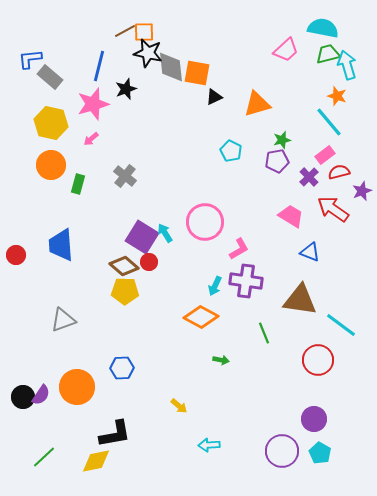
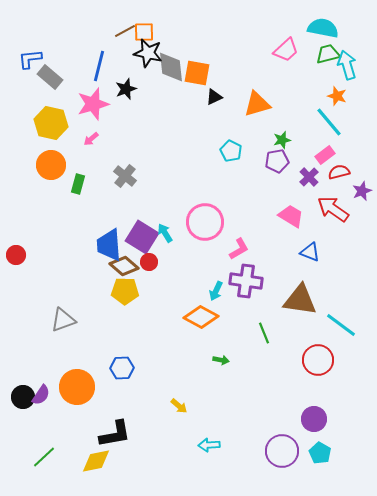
blue trapezoid at (61, 245): moved 48 px right
cyan arrow at (215, 286): moved 1 px right, 5 px down
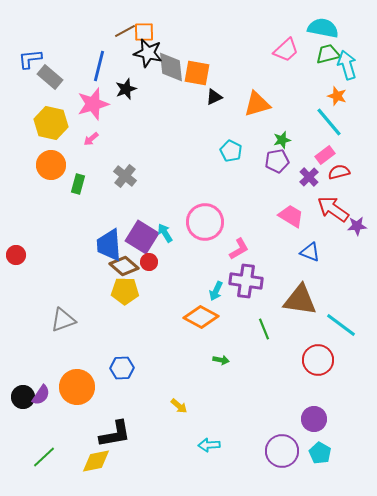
purple star at (362, 191): moved 5 px left, 35 px down; rotated 18 degrees clockwise
green line at (264, 333): moved 4 px up
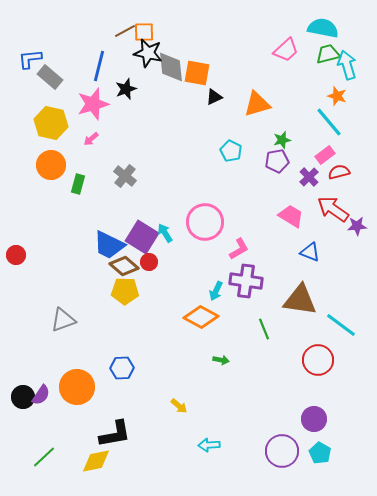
blue trapezoid at (109, 245): rotated 60 degrees counterclockwise
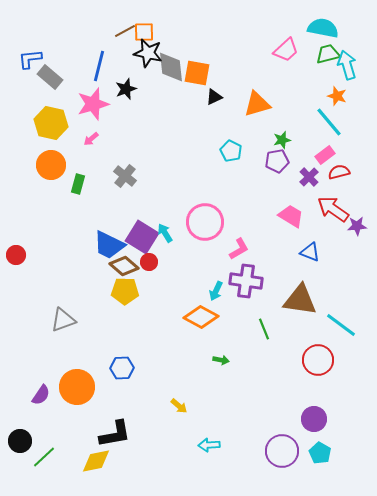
black circle at (23, 397): moved 3 px left, 44 px down
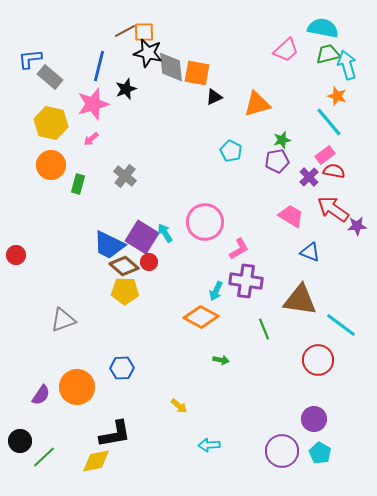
red semicircle at (339, 172): moved 5 px left, 1 px up; rotated 25 degrees clockwise
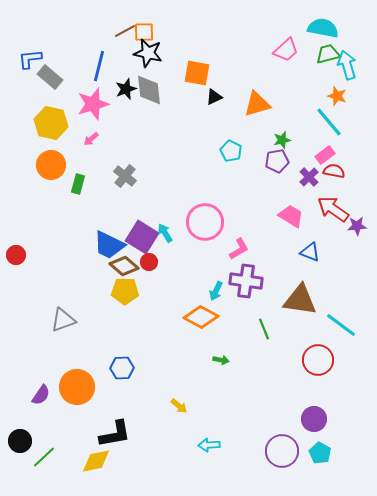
gray diamond at (171, 67): moved 22 px left, 23 px down
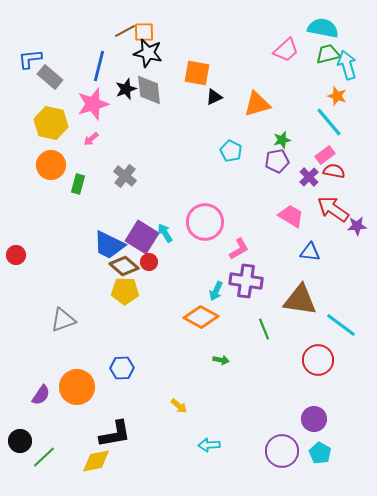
blue triangle at (310, 252): rotated 15 degrees counterclockwise
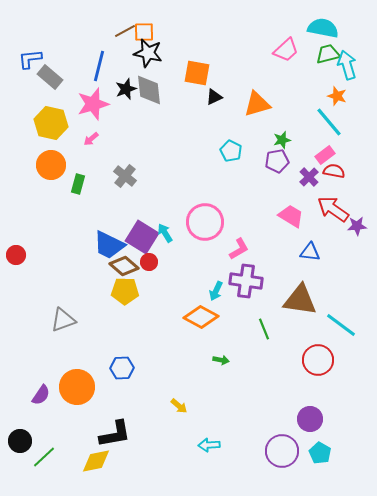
purple circle at (314, 419): moved 4 px left
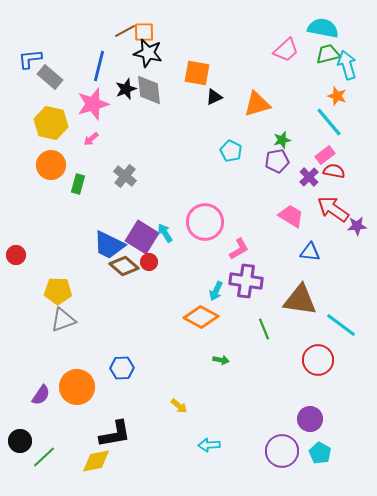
yellow pentagon at (125, 291): moved 67 px left
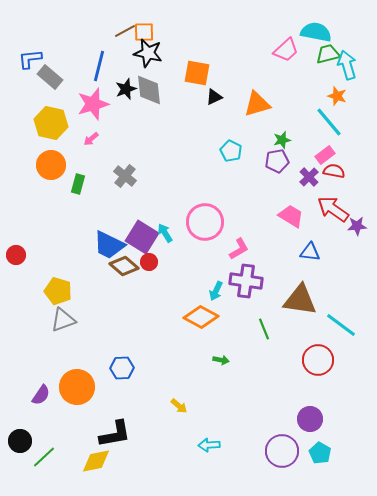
cyan semicircle at (323, 28): moved 7 px left, 4 px down
yellow pentagon at (58, 291): rotated 16 degrees clockwise
